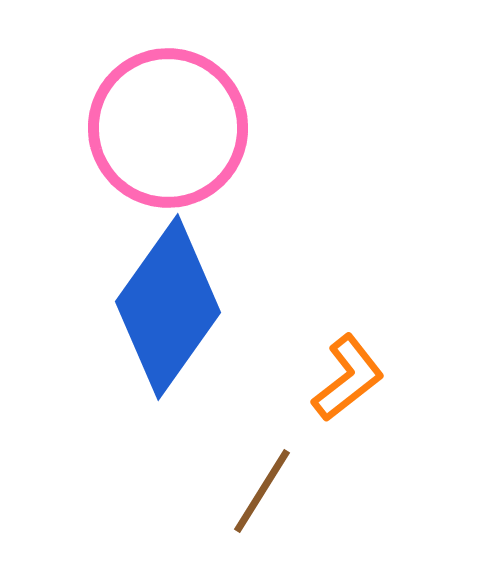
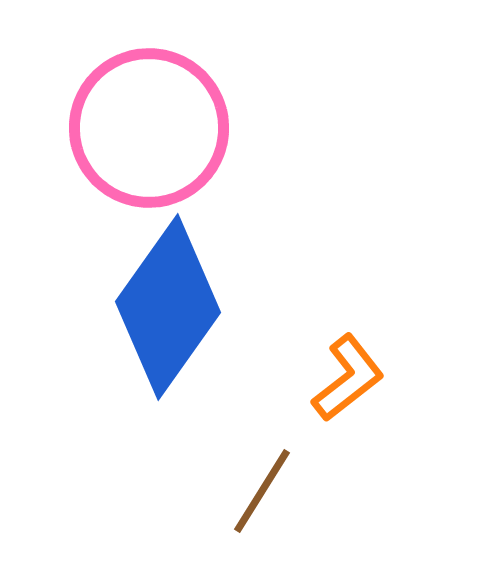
pink circle: moved 19 px left
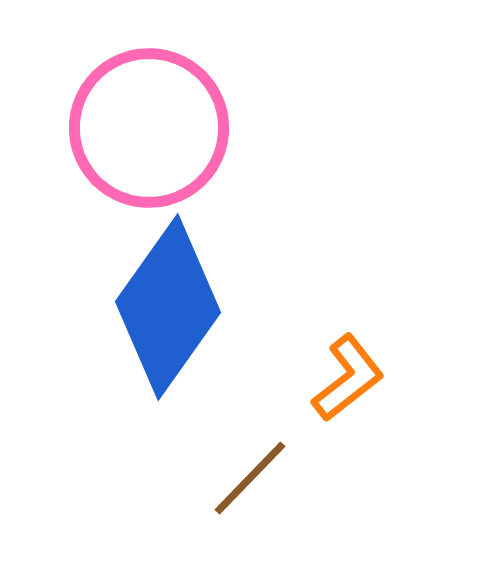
brown line: moved 12 px left, 13 px up; rotated 12 degrees clockwise
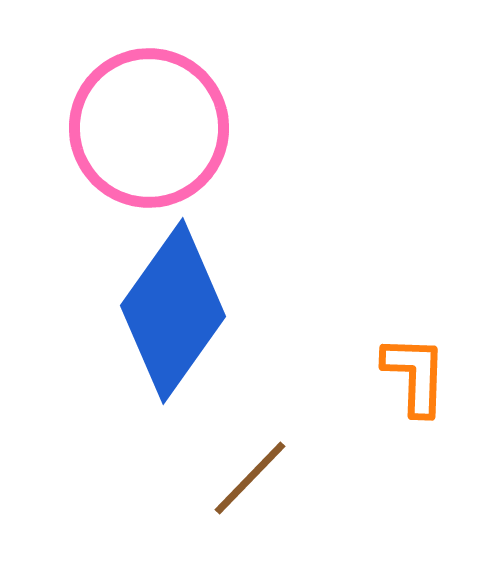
blue diamond: moved 5 px right, 4 px down
orange L-shape: moved 67 px right, 3 px up; rotated 50 degrees counterclockwise
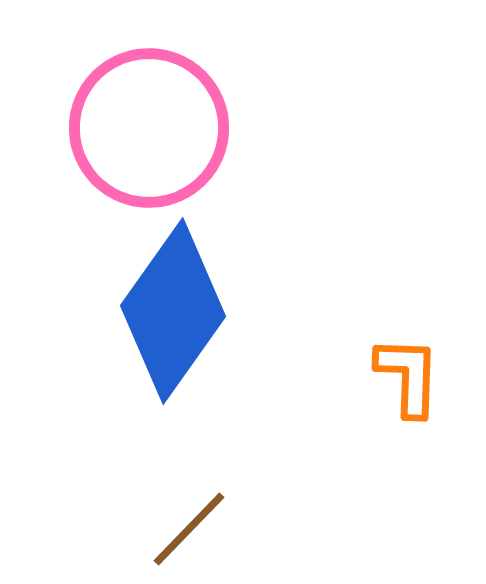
orange L-shape: moved 7 px left, 1 px down
brown line: moved 61 px left, 51 px down
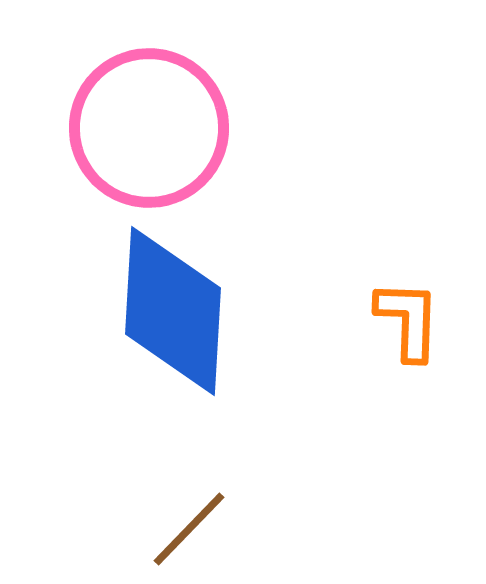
blue diamond: rotated 32 degrees counterclockwise
orange L-shape: moved 56 px up
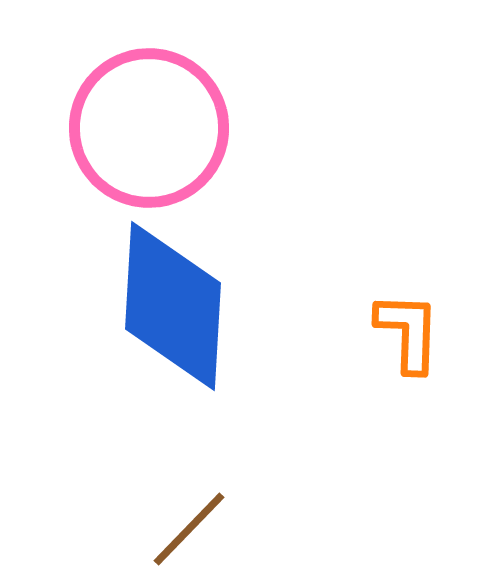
blue diamond: moved 5 px up
orange L-shape: moved 12 px down
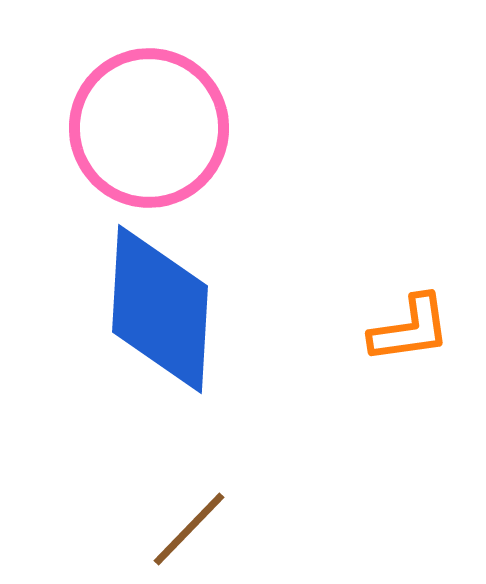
blue diamond: moved 13 px left, 3 px down
orange L-shape: moved 2 px right, 3 px up; rotated 80 degrees clockwise
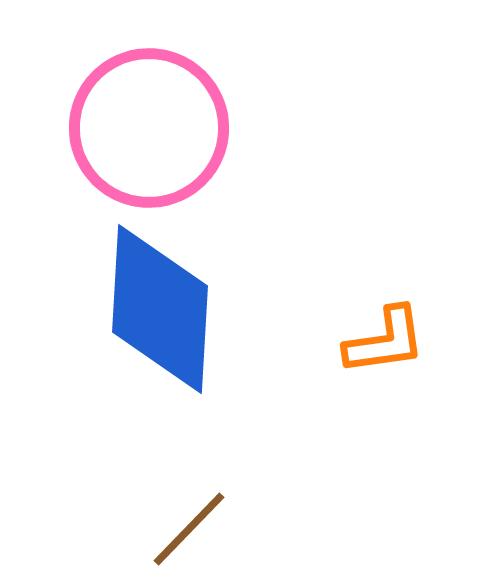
orange L-shape: moved 25 px left, 12 px down
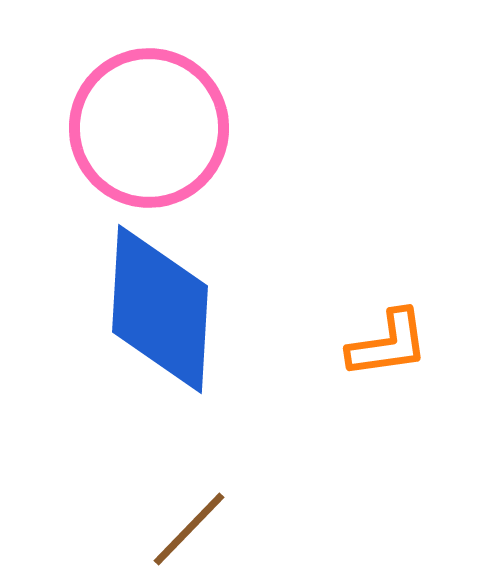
orange L-shape: moved 3 px right, 3 px down
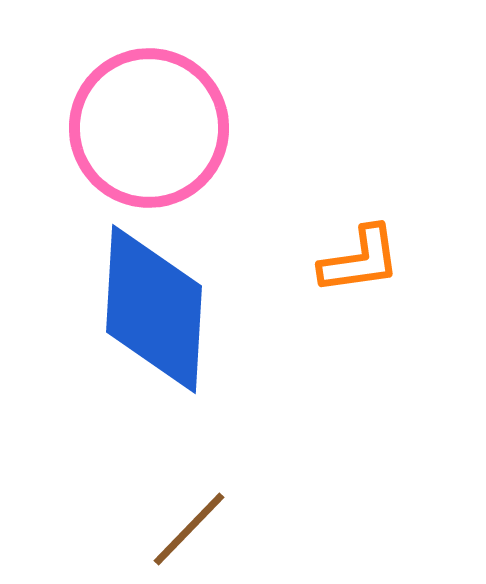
blue diamond: moved 6 px left
orange L-shape: moved 28 px left, 84 px up
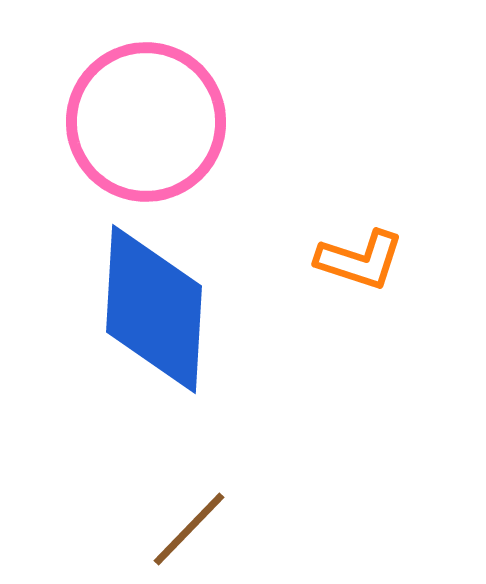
pink circle: moved 3 px left, 6 px up
orange L-shape: rotated 26 degrees clockwise
